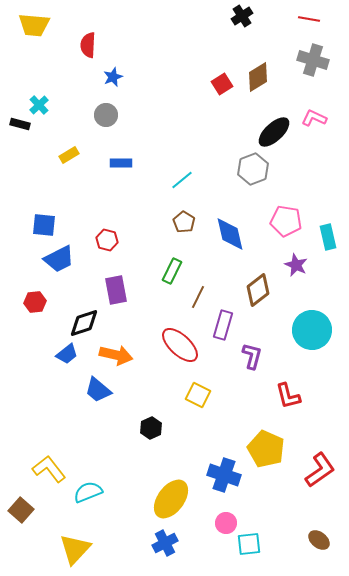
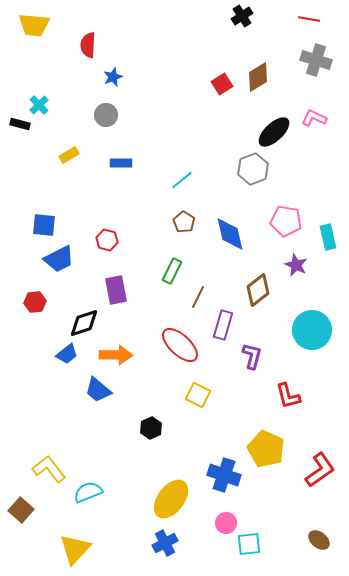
gray cross at (313, 60): moved 3 px right
orange arrow at (116, 355): rotated 12 degrees counterclockwise
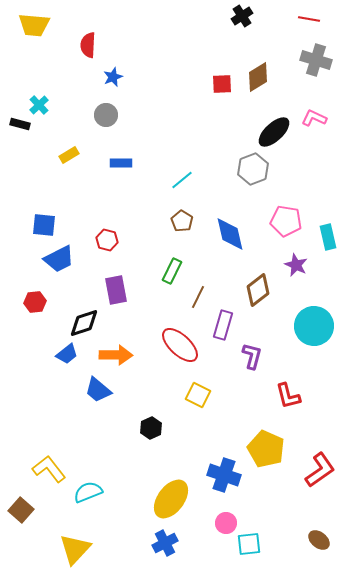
red square at (222, 84): rotated 30 degrees clockwise
brown pentagon at (184, 222): moved 2 px left, 1 px up
cyan circle at (312, 330): moved 2 px right, 4 px up
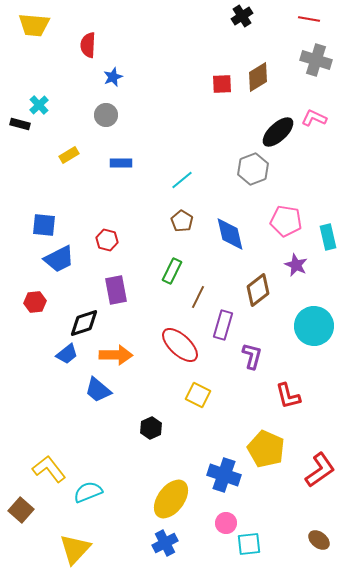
black ellipse at (274, 132): moved 4 px right
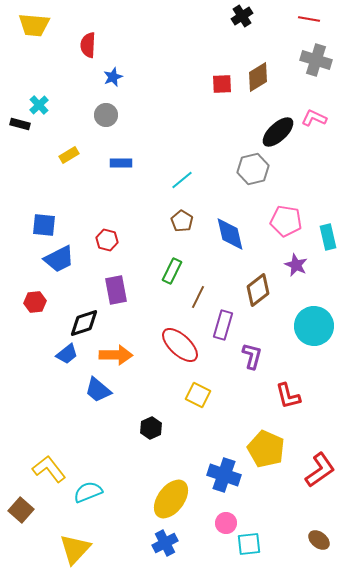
gray hexagon at (253, 169): rotated 8 degrees clockwise
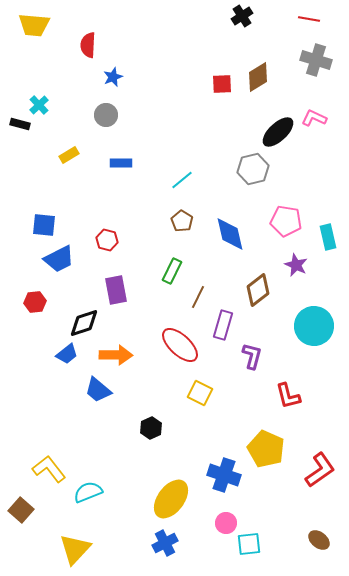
yellow square at (198, 395): moved 2 px right, 2 px up
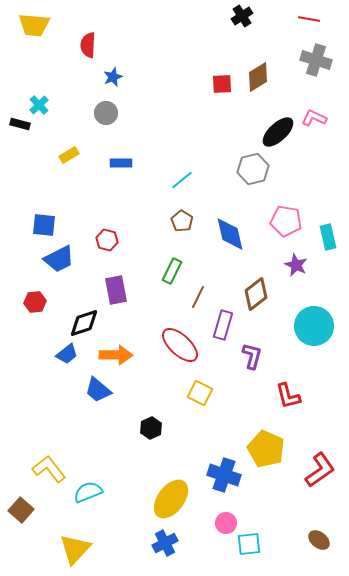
gray circle at (106, 115): moved 2 px up
brown diamond at (258, 290): moved 2 px left, 4 px down
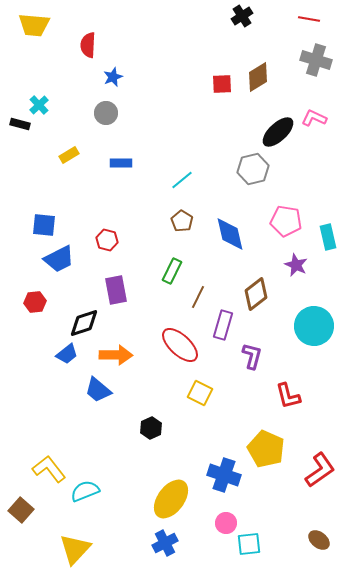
cyan semicircle at (88, 492): moved 3 px left, 1 px up
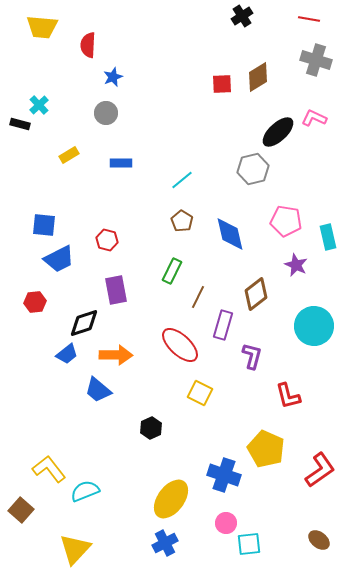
yellow trapezoid at (34, 25): moved 8 px right, 2 px down
